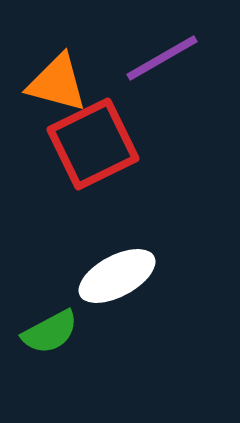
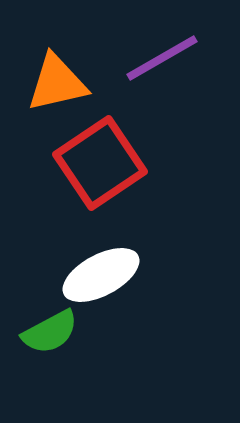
orange triangle: rotated 28 degrees counterclockwise
red square: moved 7 px right, 19 px down; rotated 8 degrees counterclockwise
white ellipse: moved 16 px left, 1 px up
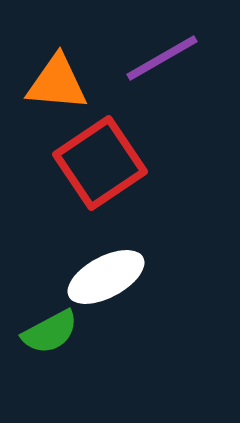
orange triangle: rotated 18 degrees clockwise
white ellipse: moved 5 px right, 2 px down
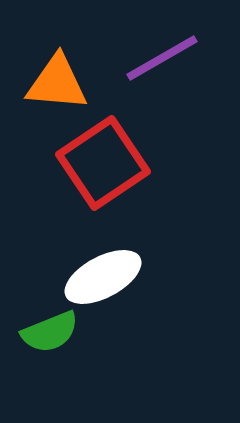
red square: moved 3 px right
white ellipse: moved 3 px left
green semicircle: rotated 6 degrees clockwise
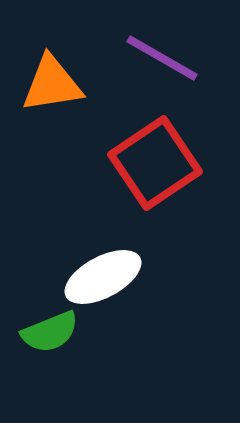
purple line: rotated 60 degrees clockwise
orange triangle: moved 5 px left, 1 px down; rotated 14 degrees counterclockwise
red square: moved 52 px right
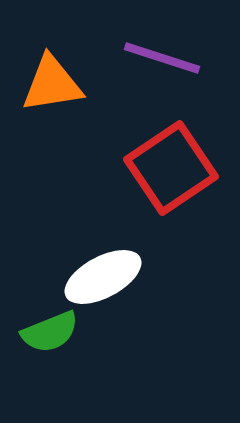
purple line: rotated 12 degrees counterclockwise
red square: moved 16 px right, 5 px down
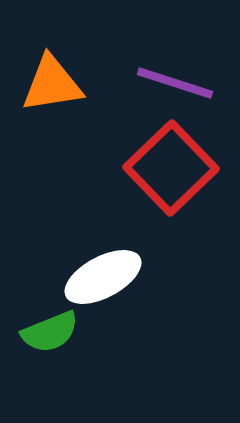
purple line: moved 13 px right, 25 px down
red square: rotated 10 degrees counterclockwise
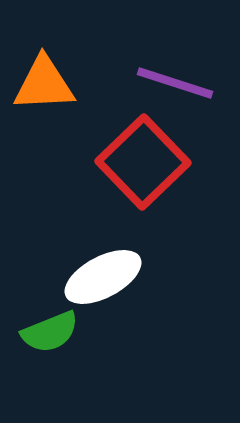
orange triangle: moved 8 px left; rotated 6 degrees clockwise
red square: moved 28 px left, 6 px up
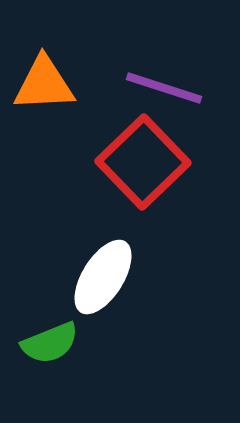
purple line: moved 11 px left, 5 px down
white ellipse: rotated 30 degrees counterclockwise
green semicircle: moved 11 px down
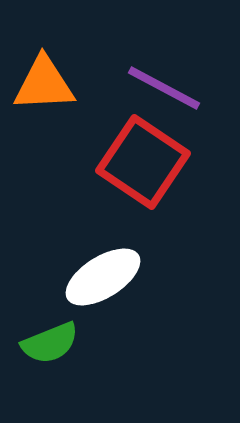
purple line: rotated 10 degrees clockwise
red square: rotated 12 degrees counterclockwise
white ellipse: rotated 26 degrees clockwise
